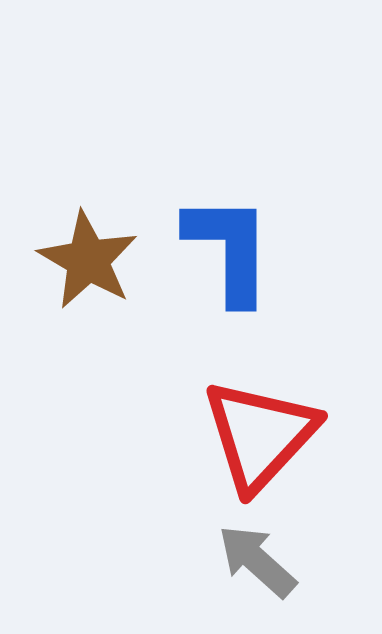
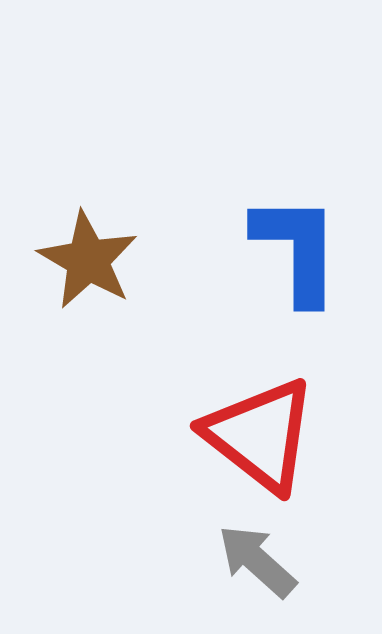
blue L-shape: moved 68 px right
red triangle: rotated 35 degrees counterclockwise
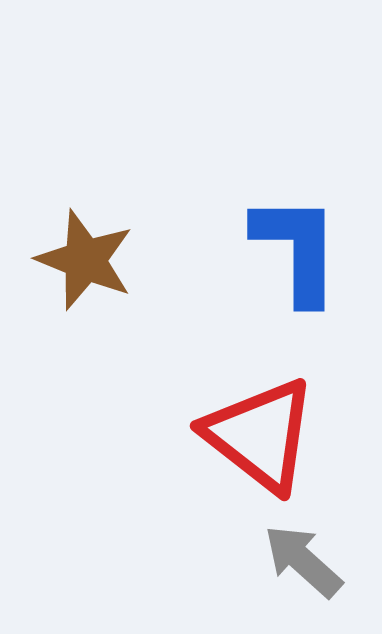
brown star: moved 3 px left; rotated 8 degrees counterclockwise
gray arrow: moved 46 px right
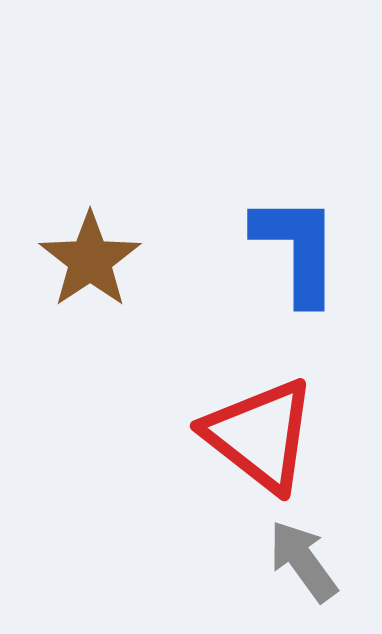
brown star: moved 5 px right; rotated 16 degrees clockwise
gray arrow: rotated 12 degrees clockwise
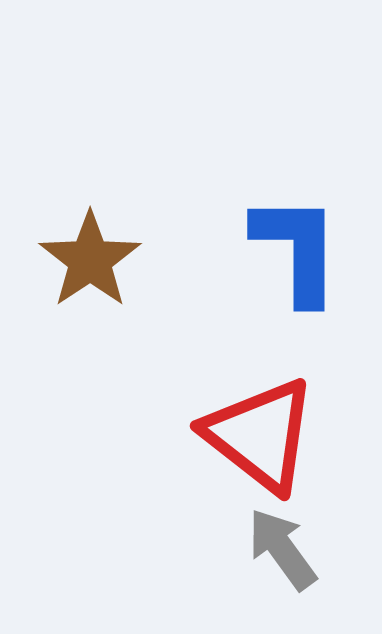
gray arrow: moved 21 px left, 12 px up
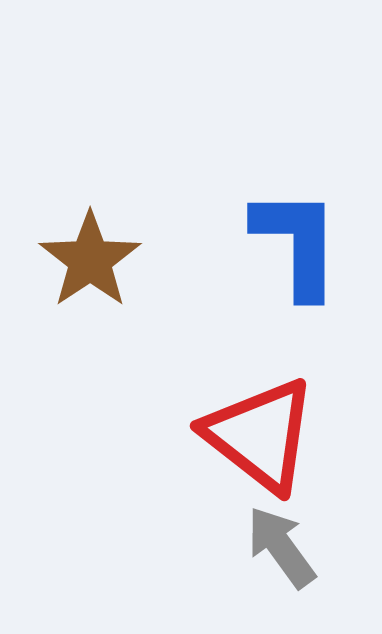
blue L-shape: moved 6 px up
gray arrow: moved 1 px left, 2 px up
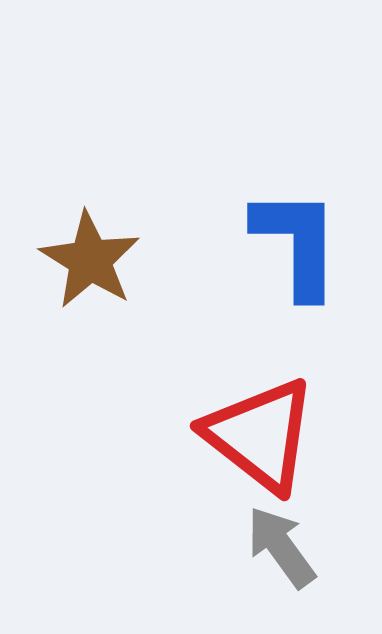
brown star: rotated 6 degrees counterclockwise
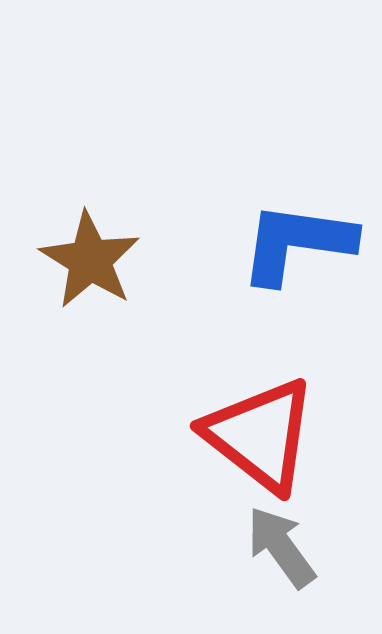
blue L-shape: rotated 82 degrees counterclockwise
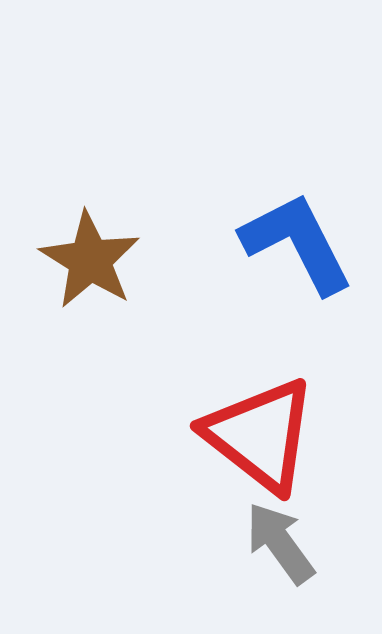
blue L-shape: rotated 55 degrees clockwise
gray arrow: moved 1 px left, 4 px up
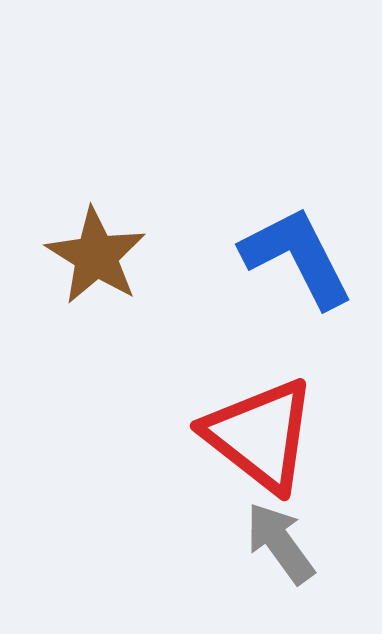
blue L-shape: moved 14 px down
brown star: moved 6 px right, 4 px up
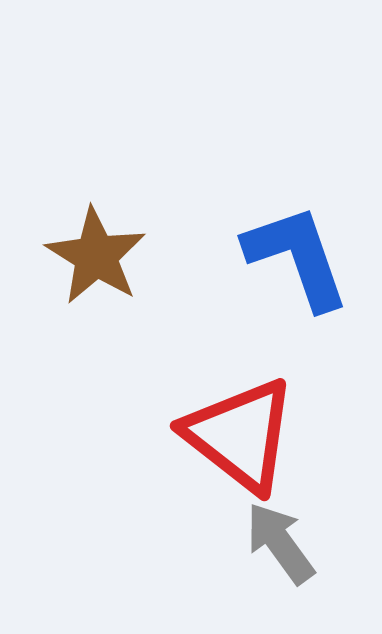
blue L-shape: rotated 8 degrees clockwise
red triangle: moved 20 px left
